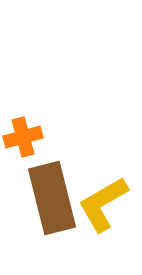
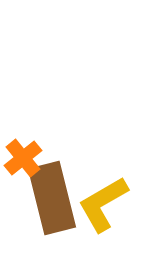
orange cross: moved 21 px down; rotated 24 degrees counterclockwise
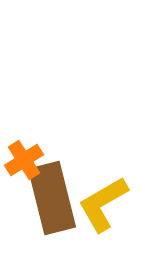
orange cross: moved 1 px right, 2 px down; rotated 6 degrees clockwise
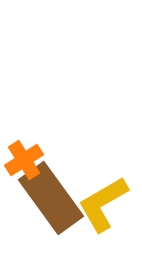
brown rectangle: moved 1 px left; rotated 22 degrees counterclockwise
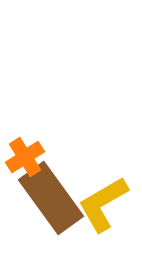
orange cross: moved 1 px right, 3 px up
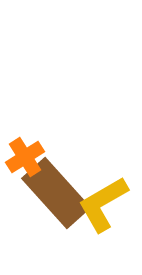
brown rectangle: moved 5 px right, 5 px up; rotated 6 degrees counterclockwise
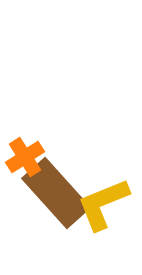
yellow L-shape: rotated 8 degrees clockwise
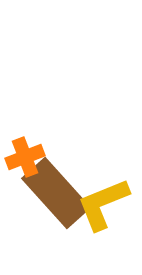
orange cross: rotated 12 degrees clockwise
